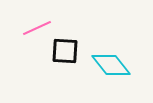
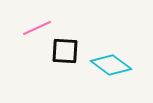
cyan diamond: rotated 15 degrees counterclockwise
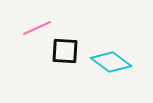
cyan diamond: moved 3 px up
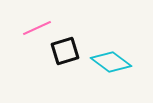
black square: rotated 20 degrees counterclockwise
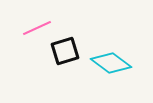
cyan diamond: moved 1 px down
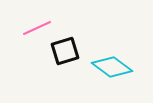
cyan diamond: moved 1 px right, 4 px down
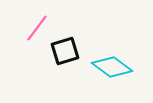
pink line: rotated 28 degrees counterclockwise
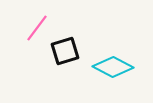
cyan diamond: moved 1 px right; rotated 9 degrees counterclockwise
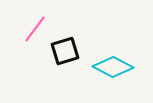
pink line: moved 2 px left, 1 px down
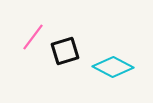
pink line: moved 2 px left, 8 px down
